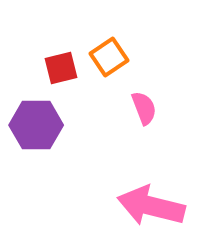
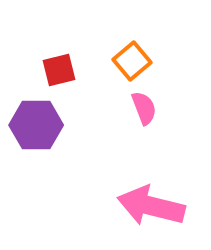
orange square: moved 23 px right, 4 px down; rotated 6 degrees counterclockwise
red square: moved 2 px left, 2 px down
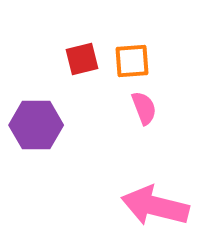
orange square: rotated 36 degrees clockwise
red square: moved 23 px right, 11 px up
pink arrow: moved 4 px right
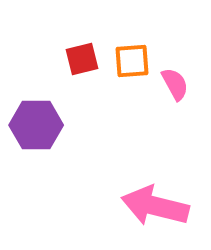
pink semicircle: moved 31 px right, 24 px up; rotated 8 degrees counterclockwise
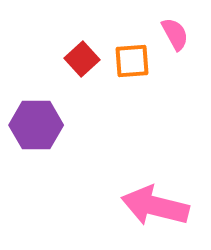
red square: rotated 28 degrees counterclockwise
pink semicircle: moved 50 px up
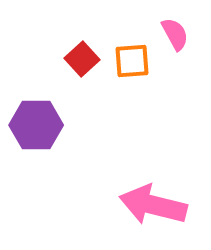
pink arrow: moved 2 px left, 1 px up
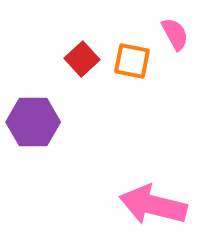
orange square: rotated 15 degrees clockwise
purple hexagon: moved 3 px left, 3 px up
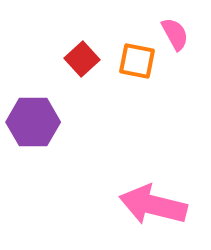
orange square: moved 5 px right
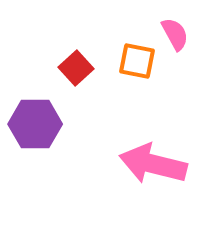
red square: moved 6 px left, 9 px down
purple hexagon: moved 2 px right, 2 px down
pink arrow: moved 41 px up
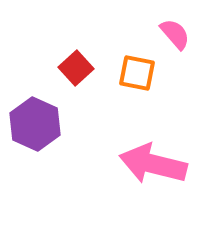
pink semicircle: rotated 12 degrees counterclockwise
orange square: moved 12 px down
purple hexagon: rotated 24 degrees clockwise
